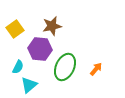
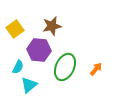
purple hexagon: moved 1 px left, 1 px down
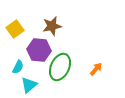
green ellipse: moved 5 px left
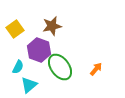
purple hexagon: rotated 15 degrees clockwise
green ellipse: rotated 60 degrees counterclockwise
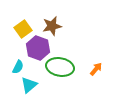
yellow square: moved 8 px right
purple hexagon: moved 1 px left, 2 px up
green ellipse: rotated 44 degrees counterclockwise
